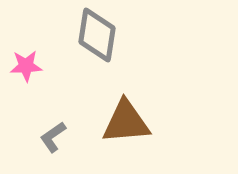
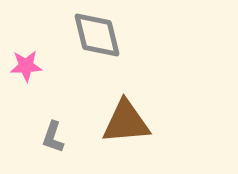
gray diamond: rotated 22 degrees counterclockwise
gray L-shape: rotated 36 degrees counterclockwise
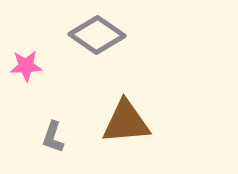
gray diamond: rotated 42 degrees counterclockwise
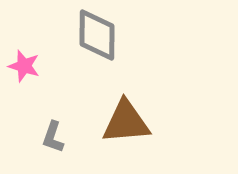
gray diamond: rotated 56 degrees clockwise
pink star: moved 2 px left; rotated 20 degrees clockwise
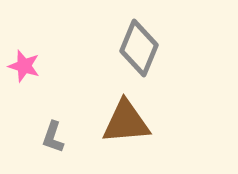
gray diamond: moved 42 px right, 13 px down; rotated 22 degrees clockwise
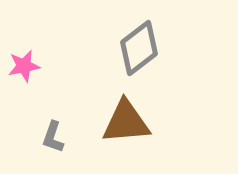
gray diamond: rotated 30 degrees clockwise
pink star: rotated 28 degrees counterclockwise
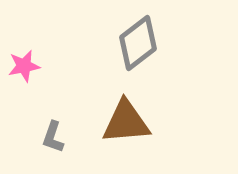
gray diamond: moved 1 px left, 5 px up
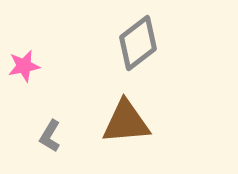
gray L-shape: moved 3 px left, 1 px up; rotated 12 degrees clockwise
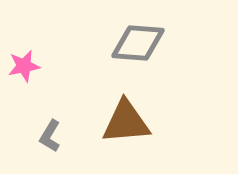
gray diamond: rotated 42 degrees clockwise
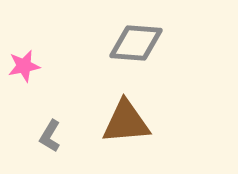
gray diamond: moved 2 px left
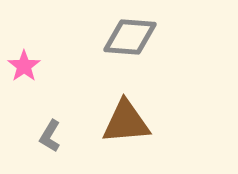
gray diamond: moved 6 px left, 6 px up
pink star: rotated 24 degrees counterclockwise
